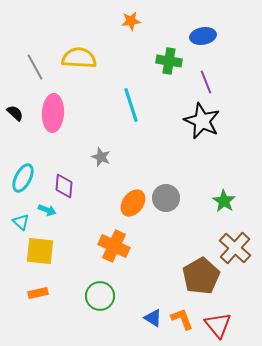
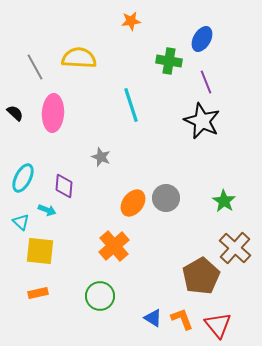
blue ellipse: moved 1 px left, 3 px down; rotated 50 degrees counterclockwise
orange cross: rotated 24 degrees clockwise
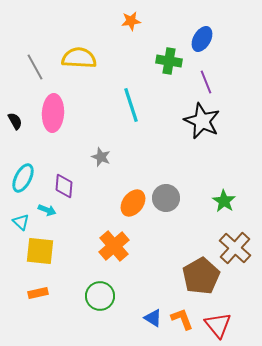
black semicircle: moved 8 px down; rotated 18 degrees clockwise
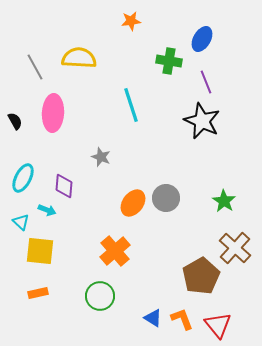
orange cross: moved 1 px right, 5 px down
